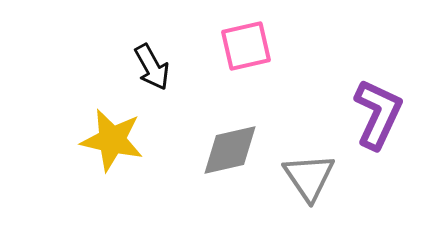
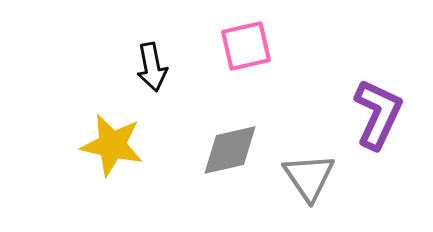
black arrow: rotated 18 degrees clockwise
yellow star: moved 5 px down
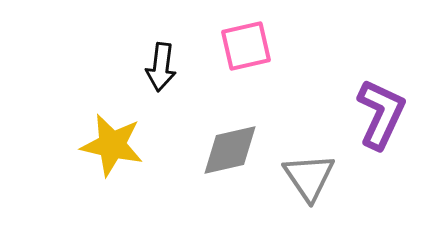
black arrow: moved 9 px right; rotated 18 degrees clockwise
purple L-shape: moved 3 px right
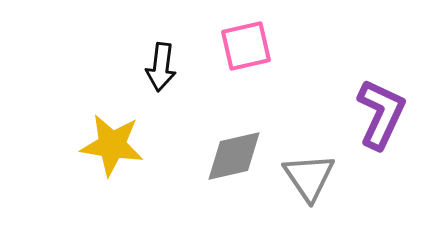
yellow star: rotated 4 degrees counterclockwise
gray diamond: moved 4 px right, 6 px down
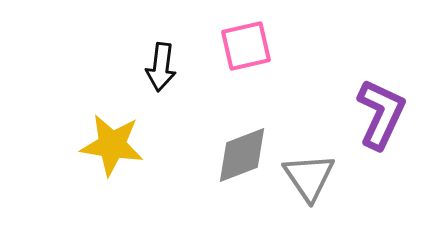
gray diamond: moved 8 px right, 1 px up; rotated 8 degrees counterclockwise
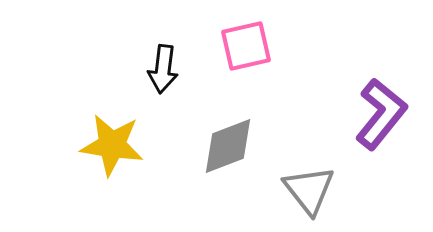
black arrow: moved 2 px right, 2 px down
purple L-shape: rotated 14 degrees clockwise
gray diamond: moved 14 px left, 9 px up
gray triangle: moved 13 px down; rotated 4 degrees counterclockwise
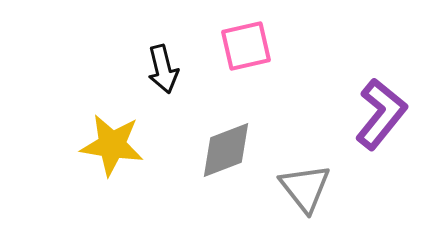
black arrow: rotated 21 degrees counterclockwise
gray diamond: moved 2 px left, 4 px down
gray triangle: moved 4 px left, 2 px up
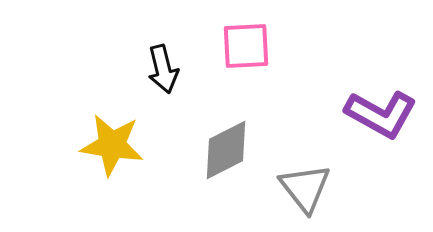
pink square: rotated 10 degrees clockwise
purple L-shape: rotated 80 degrees clockwise
gray diamond: rotated 6 degrees counterclockwise
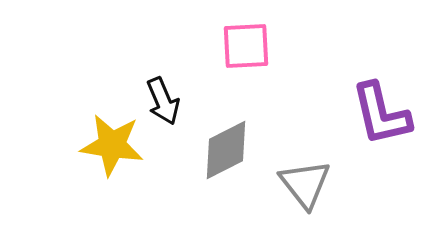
black arrow: moved 32 px down; rotated 9 degrees counterclockwise
purple L-shape: rotated 48 degrees clockwise
gray triangle: moved 4 px up
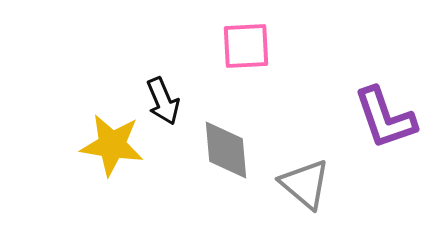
purple L-shape: moved 4 px right, 4 px down; rotated 6 degrees counterclockwise
gray diamond: rotated 68 degrees counterclockwise
gray triangle: rotated 12 degrees counterclockwise
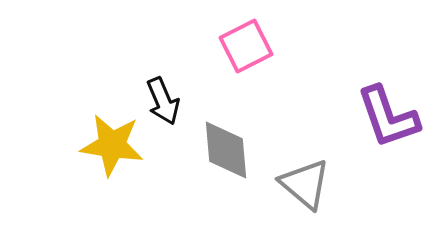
pink square: rotated 24 degrees counterclockwise
purple L-shape: moved 3 px right, 1 px up
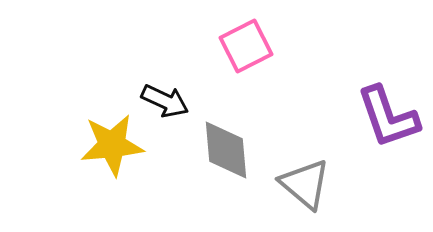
black arrow: moved 2 px right; rotated 42 degrees counterclockwise
yellow star: rotated 14 degrees counterclockwise
